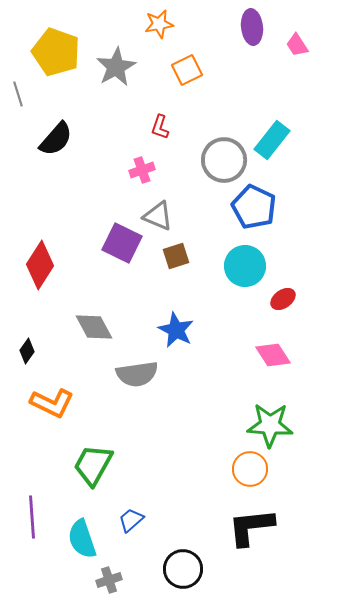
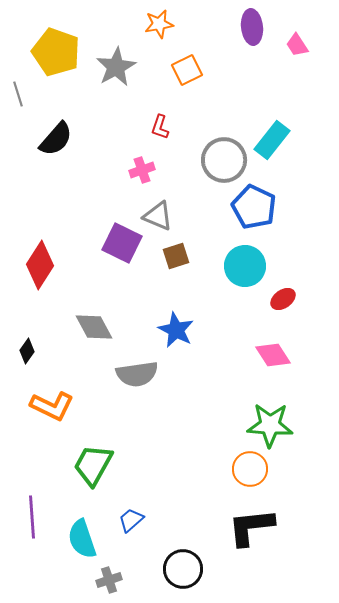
orange L-shape: moved 3 px down
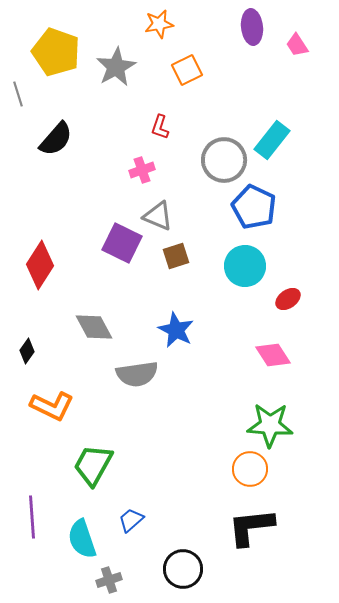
red ellipse: moved 5 px right
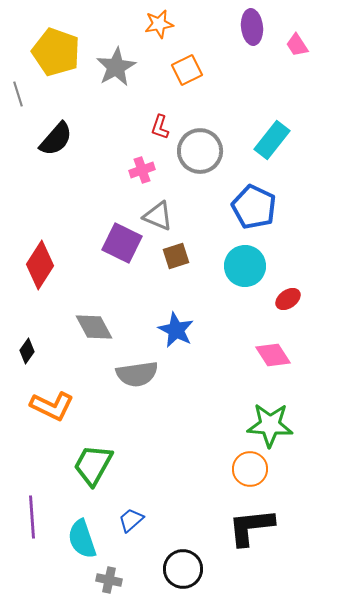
gray circle: moved 24 px left, 9 px up
gray cross: rotated 30 degrees clockwise
